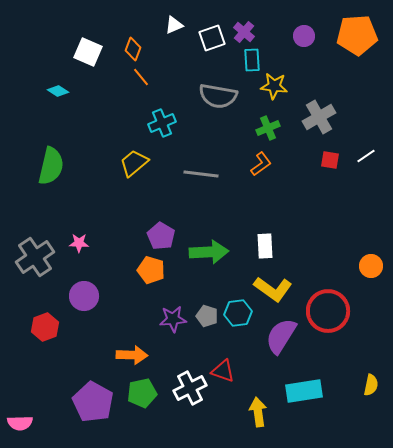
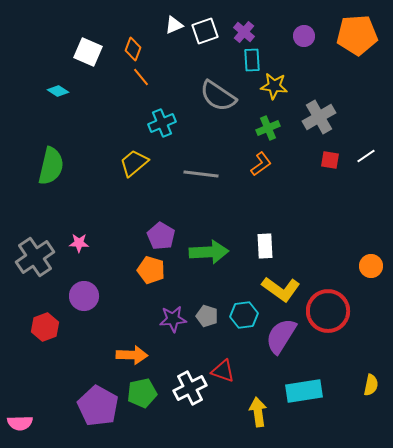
white square at (212, 38): moved 7 px left, 7 px up
gray semicircle at (218, 96): rotated 24 degrees clockwise
yellow L-shape at (273, 289): moved 8 px right
cyan hexagon at (238, 313): moved 6 px right, 2 px down
purple pentagon at (93, 402): moved 5 px right, 4 px down
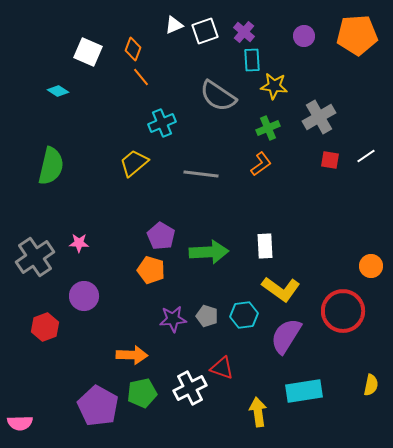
red circle at (328, 311): moved 15 px right
purple semicircle at (281, 336): moved 5 px right
red triangle at (223, 371): moved 1 px left, 3 px up
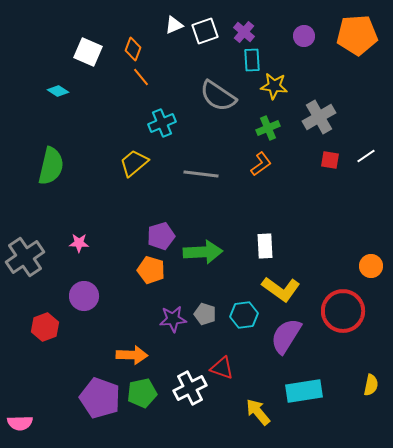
purple pentagon at (161, 236): rotated 24 degrees clockwise
green arrow at (209, 252): moved 6 px left
gray cross at (35, 257): moved 10 px left
gray pentagon at (207, 316): moved 2 px left, 2 px up
purple pentagon at (98, 406): moved 2 px right, 8 px up; rotated 9 degrees counterclockwise
yellow arrow at (258, 412): rotated 32 degrees counterclockwise
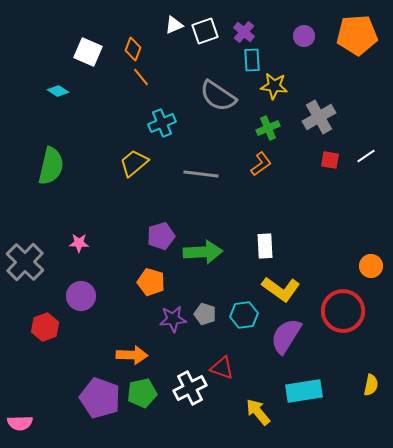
gray cross at (25, 257): moved 5 px down; rotated 12 degrees counterclockwise
orange pentagon at (151, 270): moved 12 px down
purple circle at (84, 296): moved 3 px left
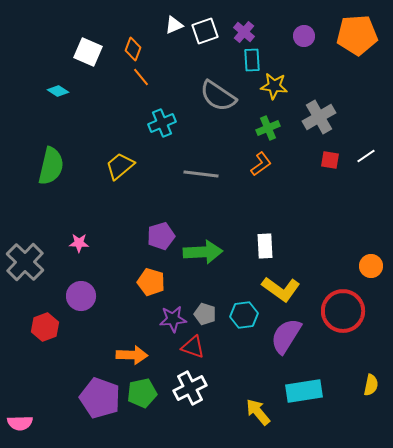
yellow trapezoid at (134, 163): moved 14 px left, 3 px down
red triangle at (222, 368): moved 29 px left, 21 px up
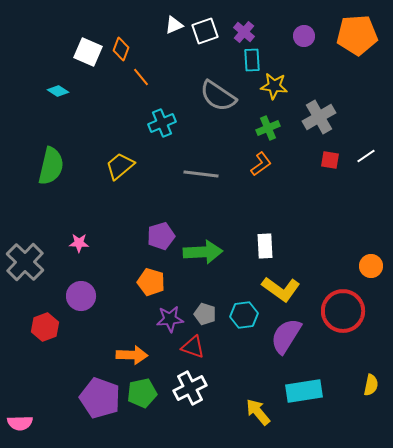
orange diamond at (133, 49): moved 12 px left
purple star at (173, 319): moved 3 px left
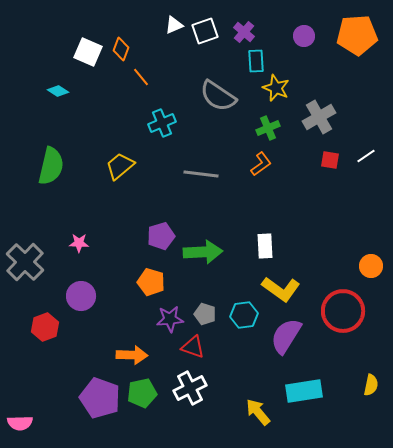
cyan rectangle at (252, 60): moved 4 px right, 1 px down
yellow star at (274, 86): moved 2 px right, 2 px down; rotated 16 degrees clockwise
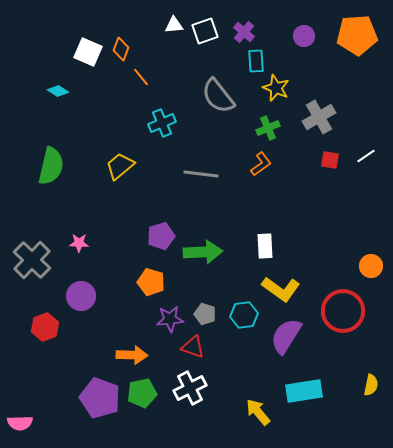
white triangle at (174, 25): rotated 18 degrees clockwise
gray semicircle at (218, 96): rotated 18 degrees clockwise
gray cross at (25, 262): moved 7 px right, 2 px up
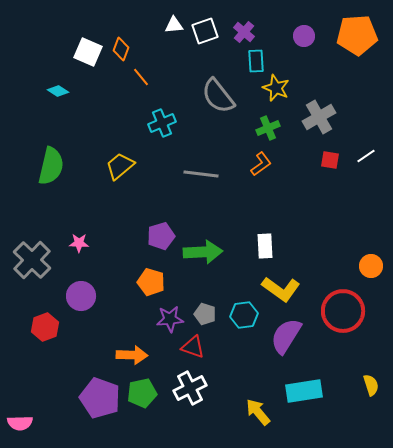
yellow semicircle at (371, 385): rotated 30 degrees counterclockwise
